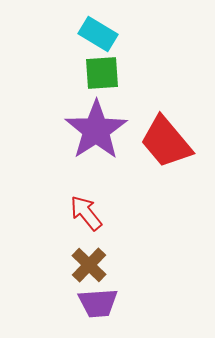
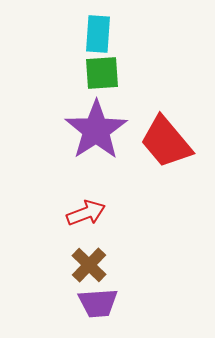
cyan rectangle: rotated 63 degrees clockwise
red arrow: rotated 108 degrees clockwise
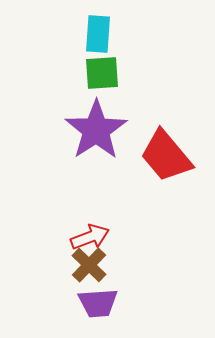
red trapezoid: moved 14 px down
red arrow: moved 4 px right, 24 px down
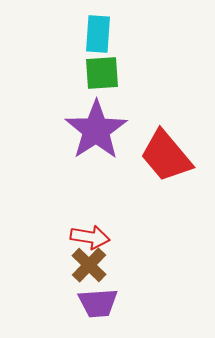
red arrow: rotated 30 degrees clockwise
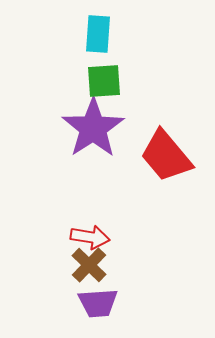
green square: moved 2 px right, 8 px down
purple star: moved 3 px left, 2 px up
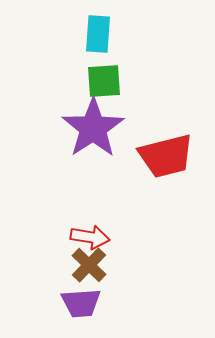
red trapezoid: rotated 64 degrees counterclockwise
purple trapezoid: moved 17 px left
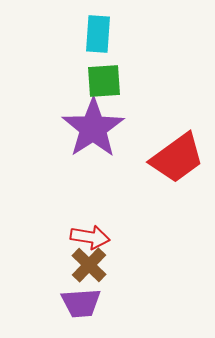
red trapezoid: moved 11 px right, 2 px down; rotated 22 degrees counterclockwise
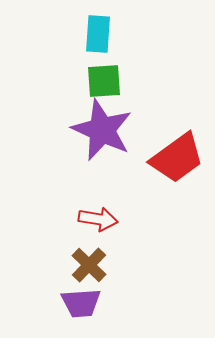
purple star: moved 9 px right, 2 px down; rotated 14 degrees counterclockwise
red arrow: moved 8 px right, 18 px up
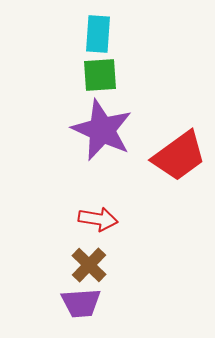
green square: moved 4 px left, 6 px up
red trapezoid: moved 2 px right, 2 px up
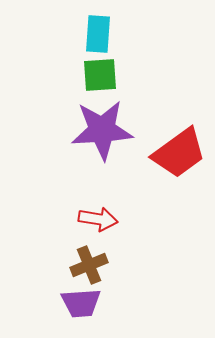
purple star: rotated 28 degrees counterclockwise
red trapezoid: moved 3 px up
brown cross: rotated 24 degrees clockwise
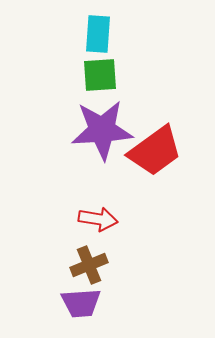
red trapezoid: moved 24 px left, 2 px up
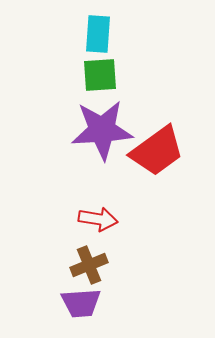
red trapezoid: moved 2 px right
